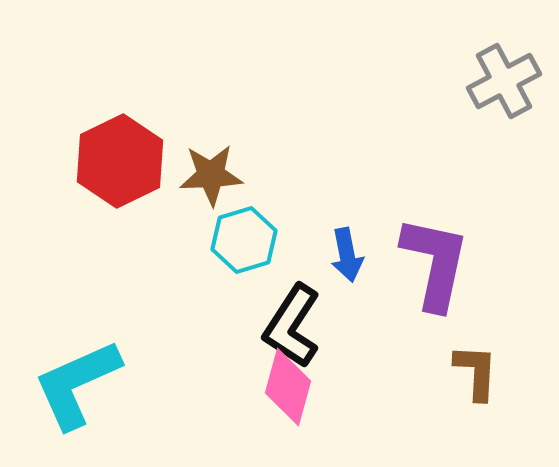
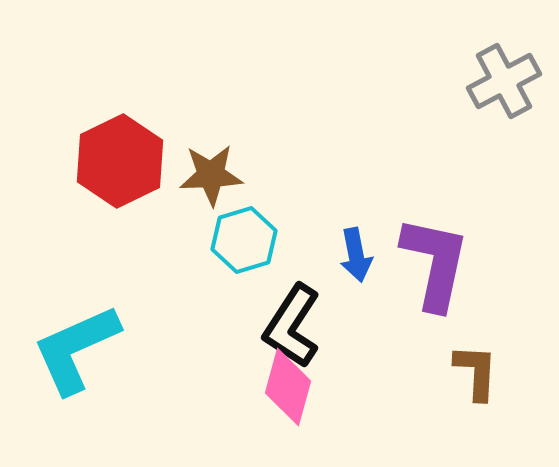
blue arrow: moved 9 px right
cyan L-shape: moved 1 px left, 35 px up
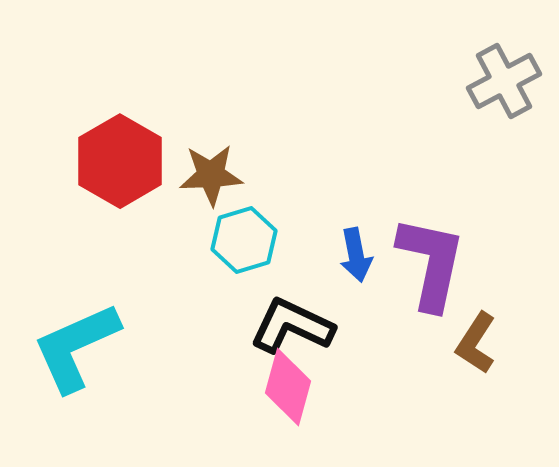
red hexagon: rotated 4 degrees counterclockwise
purple L-shape: moved 4 px left
black L-shape: rotated 82 degrees clockwise
cyan L-shape: moved 2 px up
brown L-shape: moved 29 px up; rotated 150 degrees counterclockwise
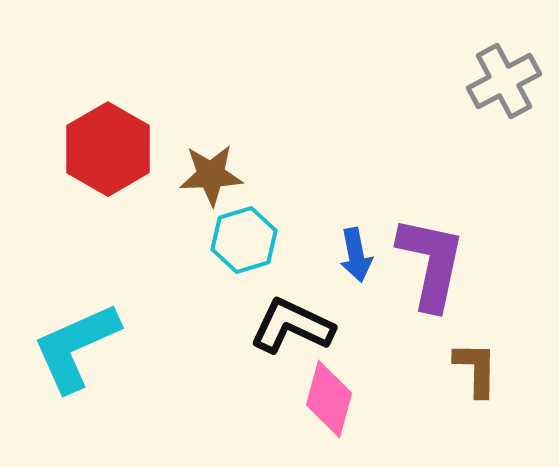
red hexagon: moved 12 px left, 12 px up
brown L-shape: moved 26 px down; rotated 148 degrees clockwise
pink diamond: moved 41 px right, 12 px down
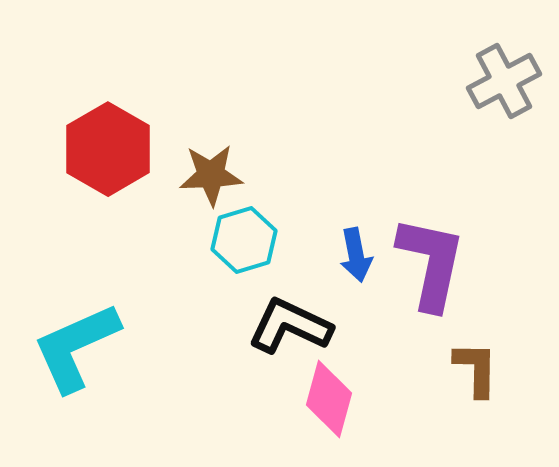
black L-shape: moved 2 px left
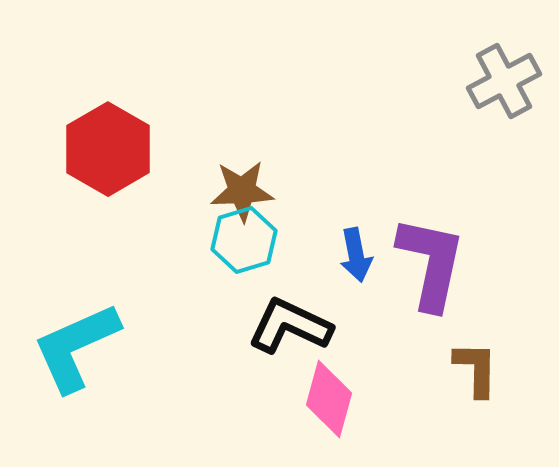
brown star: moved 31 px right, 16 px down
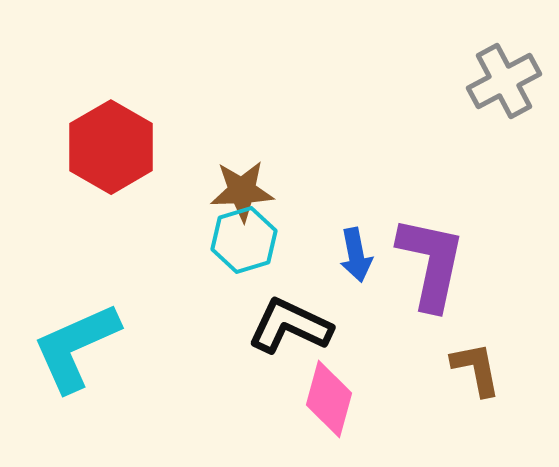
red hexagon: moved 3 px right, 2 px up
brown L-shape: rotated 12 degrees counterclockwise
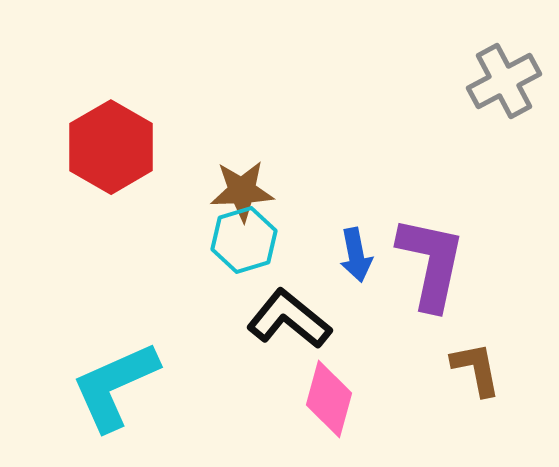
black L-shape: moved 1 px left, 7 px up; rotated 14 degrees clockwise
cyan L-shape: moved 39 px right, 39 px down
